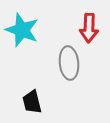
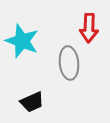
cyan star: moved 11 px down
black trapezoid: rotated 100 degrees counterclockwise
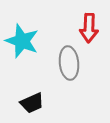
black trapezoid: moved 1 px down
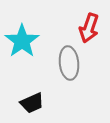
red arrow: rotated 16 degrees clockwise
cyan star: rotated 16 degrees clockwise
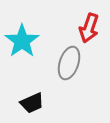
gray ellipse: rotated 24 degrees clockwise
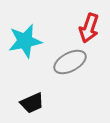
cyan star: moved 3 px right; rotated 24 degrees clockwise
gray ellipse: moved 1 px right, 1 px up; rotated 44 degrees clockwise
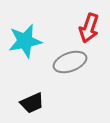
gray ellipse: rotated 8 degrees clockwise
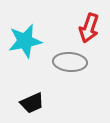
gray ellipse: rotated 24 degrees clockwise
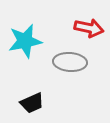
red arrow: rotated 96 degrees counterclockwise
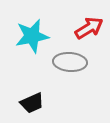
red arrow: rotated 44 degrees counterclockwise
cyan star: moved 7 px right, 5 px up
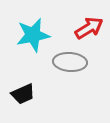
cyan star: moved 1 px right, 1 px up
black trapezoid: moved 9 px left, 9 px up
